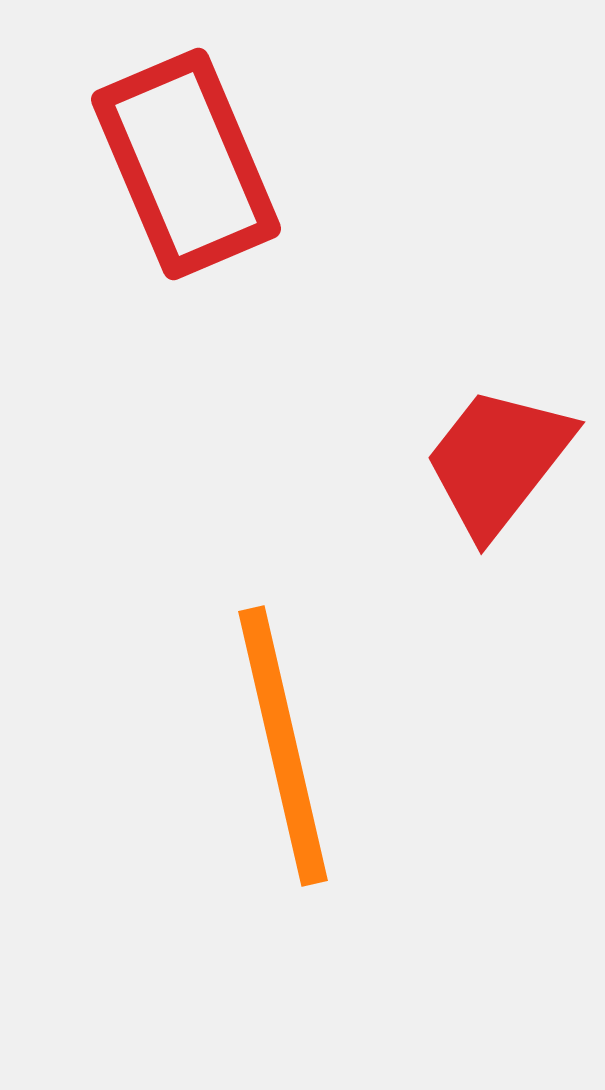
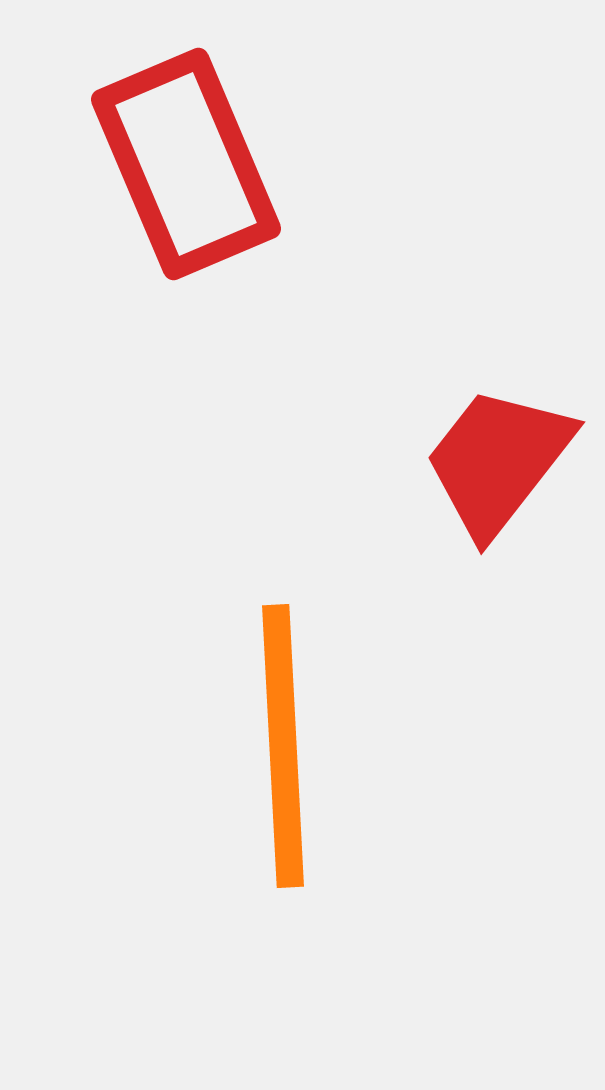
orange line: rotated 10 degrees clockwise
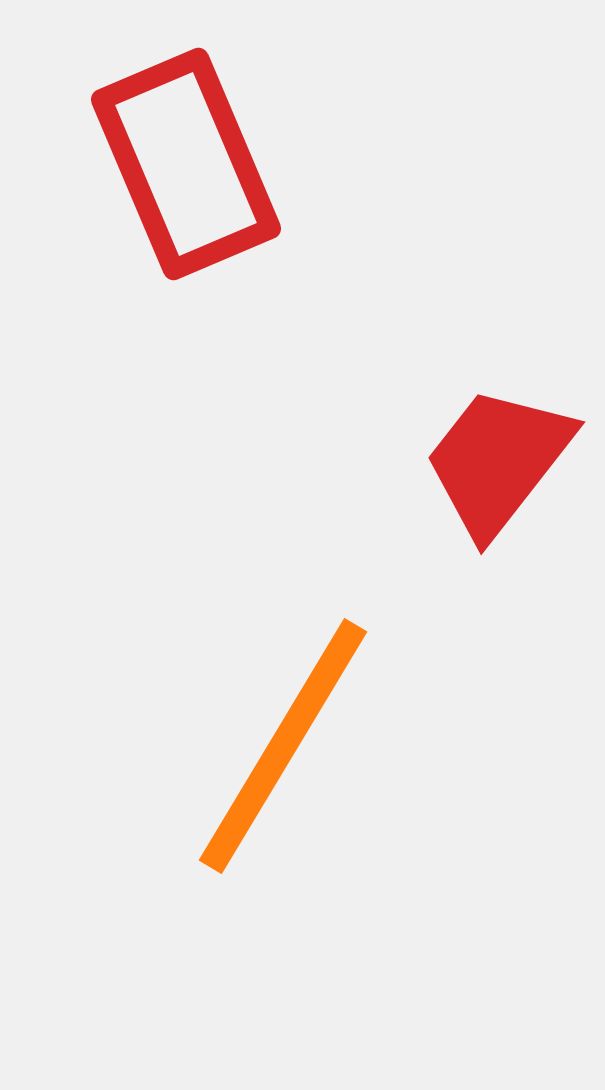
orange line: rotated 34 degrees clockwise
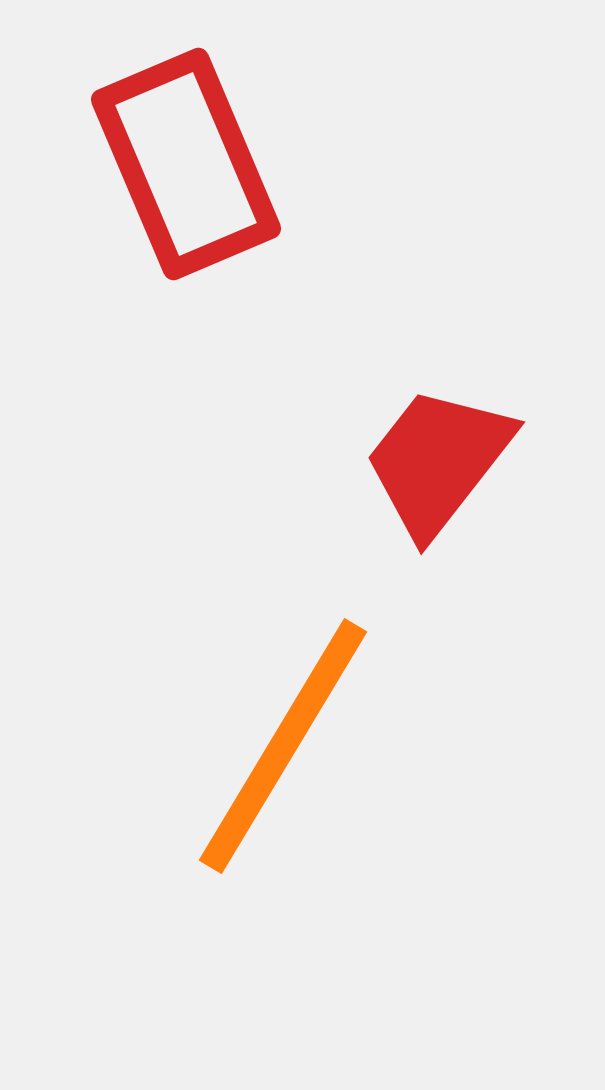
red trapezoid: moved 60 px left
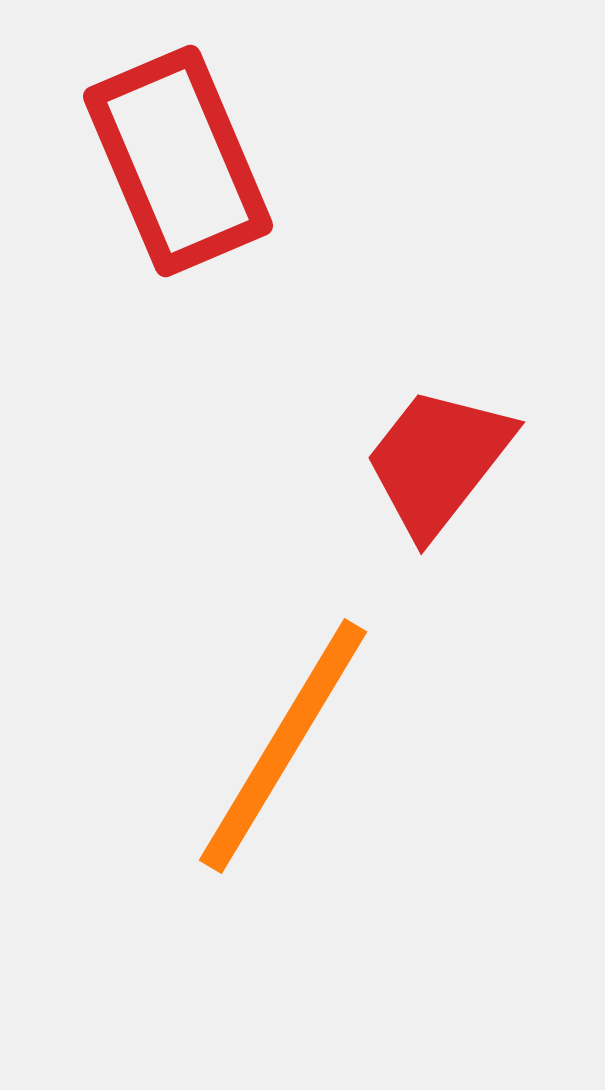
red rectangle: moved 8 px left, 3 px up
